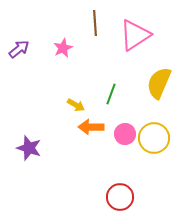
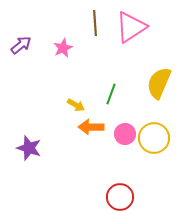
pink triangle: moved 4 px left, 8 px up
purple arrow: moved 2 px right, 4 px up
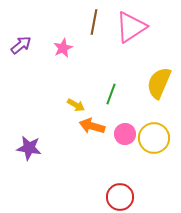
brown line: moved 1 px left, 1 px up; rotated 15 degrees clockwise
orange arrow: moved 1 px right, 1 px up; rotated 15 degrees clockwise
purple star: rotated 10 degrees counterclockwise
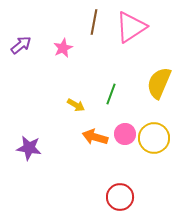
orange arrow: moved 3 px right, 11 px down
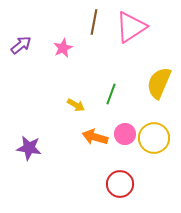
red circle: moved 13 px up
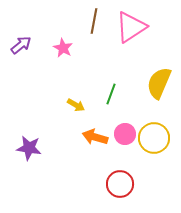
brown line: moved 1 px up
pink star: rotated 18 degrees counterclockwise
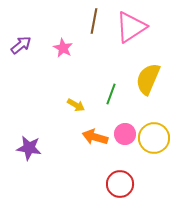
yellow semicircle: moved 11 px left, 4 px up
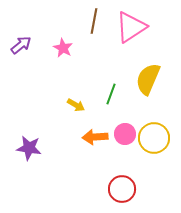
orange arrow: rotated 20 degrees counterclockwise
red circle: moved 2 px right, 5 px down
